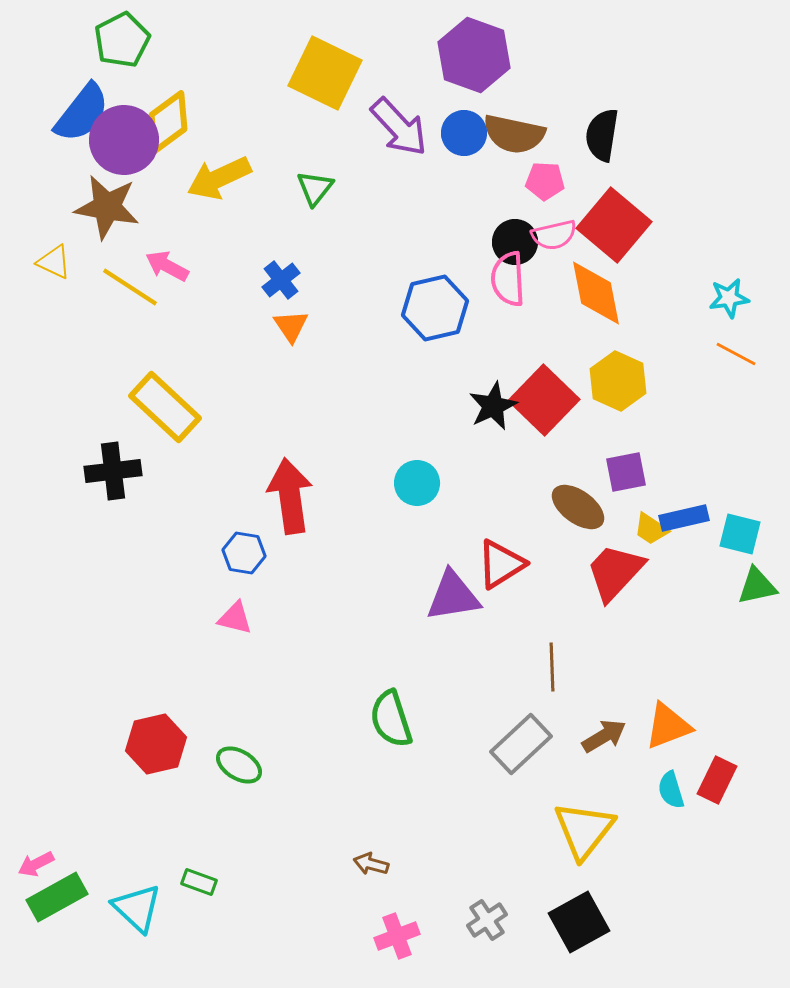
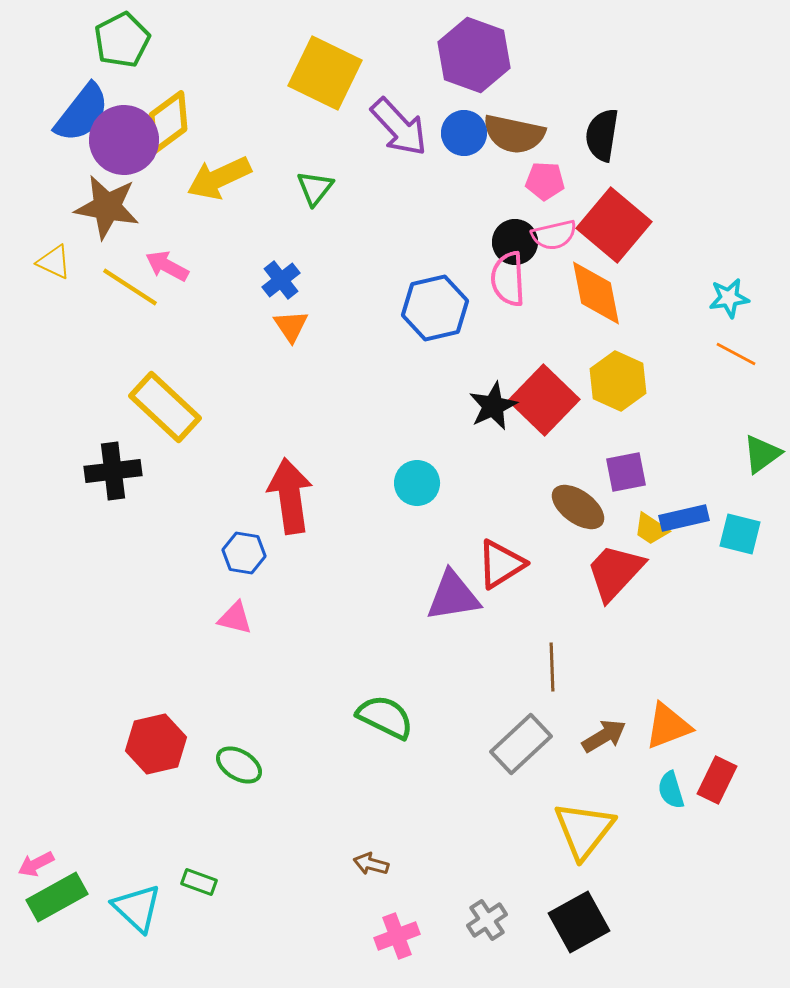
green triangle at (757, 586): moved 5 px right, 132 px up; rotated 24 degrees counterclockwise
green semicircle at (391, 719): moved 6 px left, 2 px up; rotated 134 degrees clockwise
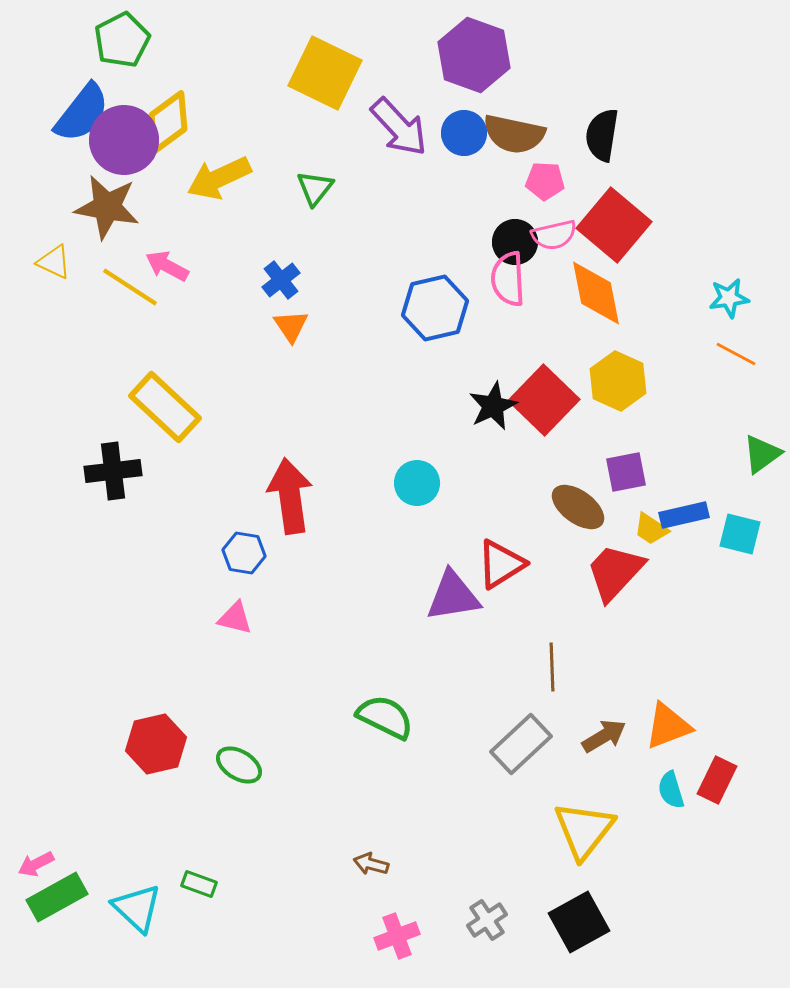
blue rectangle at (684, 518): moved 3 px up
green rectangle at (199, 882): moved 2 px down
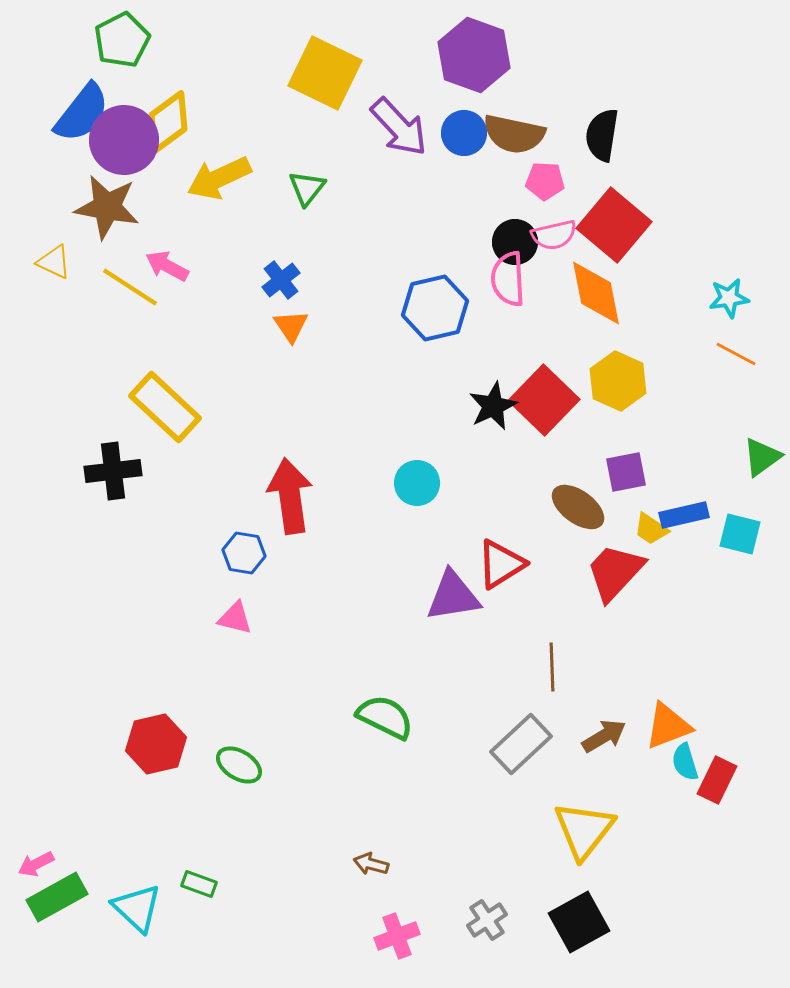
green triangle at (315, 188): moved 8 px left
green triangle at (762, 454): moved 3 px down
cyan semicircle at (671, 790): moved 14 px right, 28 px up
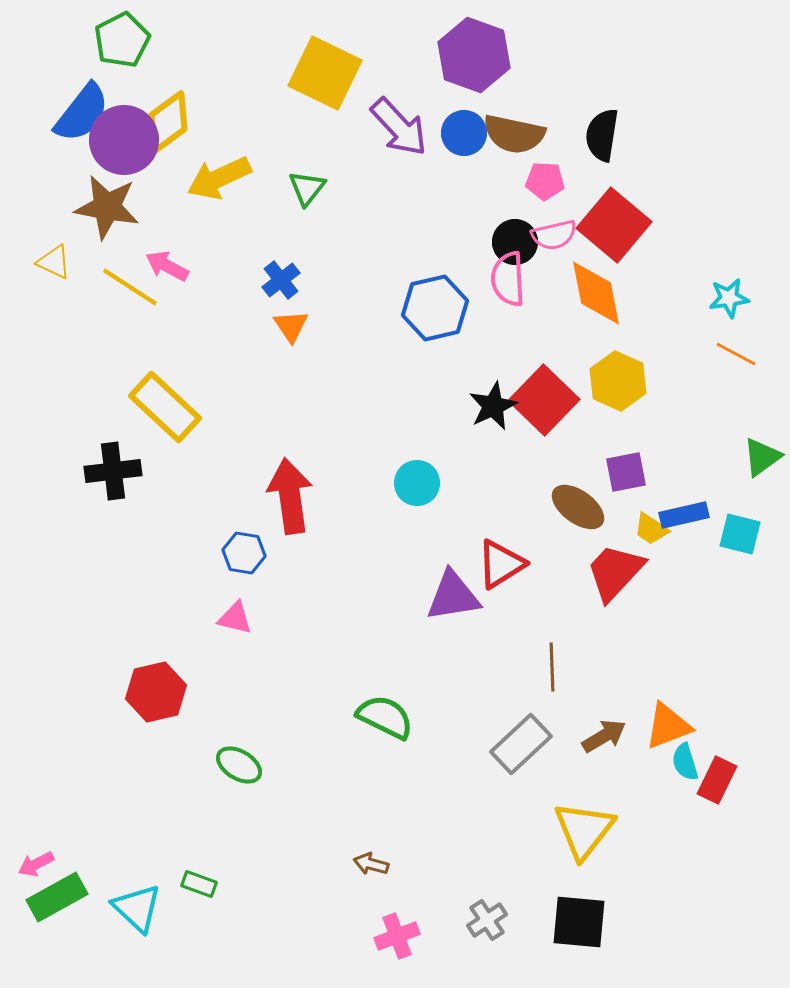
red hexagon at (156, 744): moved 52 px up
black square at (579, 922): rotated 34 degrees clockwise
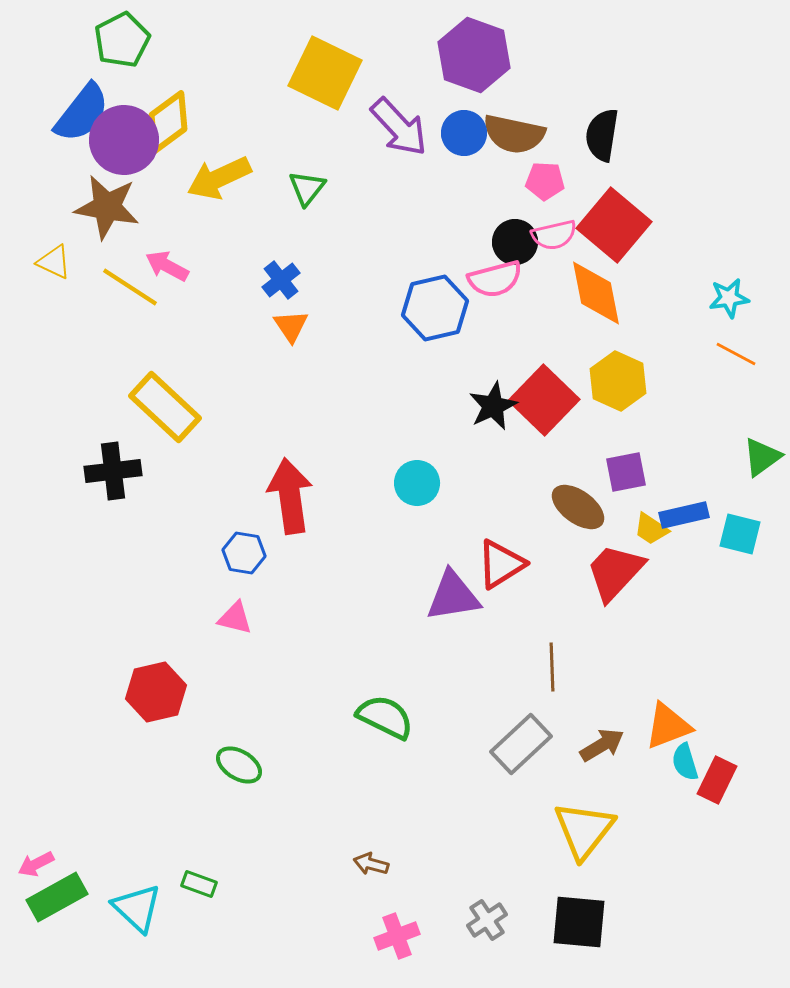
pink semicircle at (508, 279): moved 13 px left; rotated 102 degrees counterclockwise
brown arrow at (604, 736): moved 2 px left, 9 px down
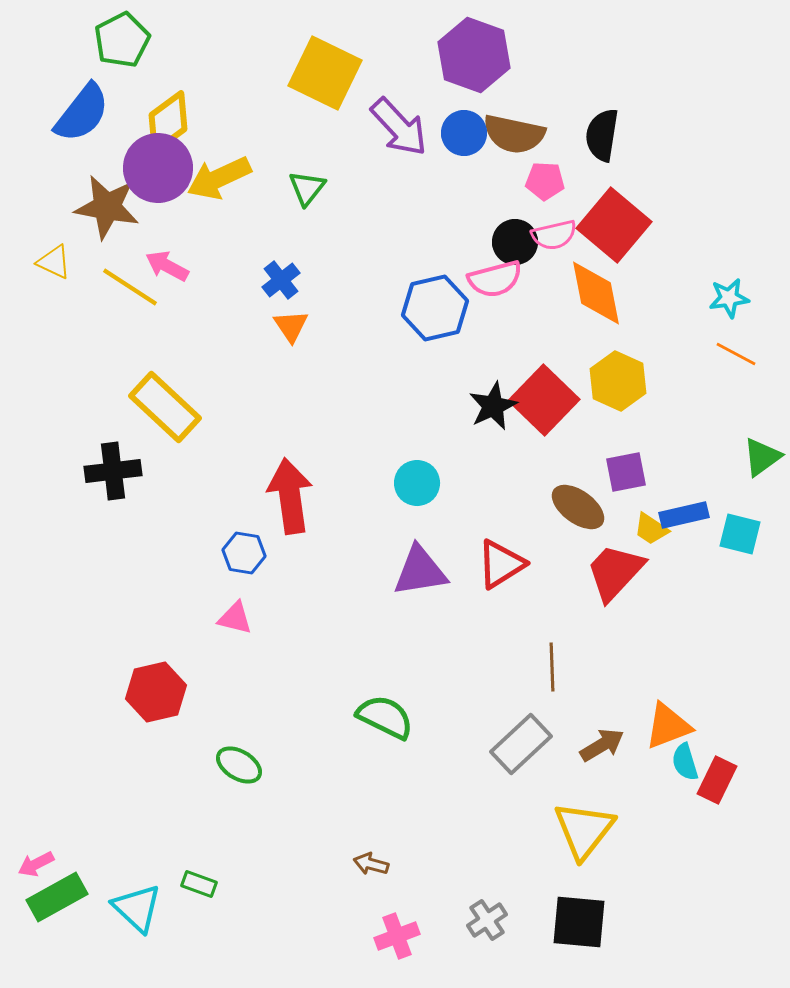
purple circle at (124, 140): moved 34 px right, 28 px down
purple triangle at (453, 596): moved 33 px left, 25 px up
